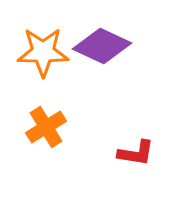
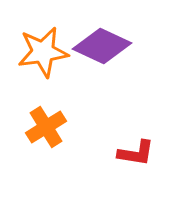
orange star: rotated 9 degrees counterclockwise
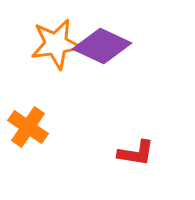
orange star: moved 13 px right, 8 px up
orange cross: moved 18 px left; rotated 24 degrees counterclockwise
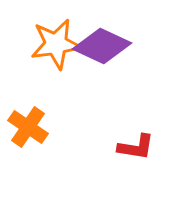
red L-shape: moved 6 px up
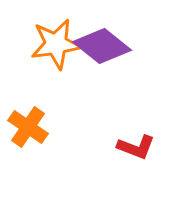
purple diamond: rotated 14 degrees clockwise
red L-shape: rotated 12 degrees clockwise
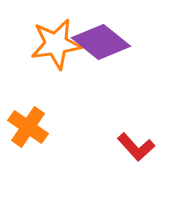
purple diamond: moved 1 px left, 4 px up
red L-shape: rotated 27 degrees clockwise
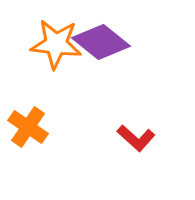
orange star: rotated 15 degrees clockwise
red L-shape: moved 9 px up; rotated 6 degrees counterclockwise
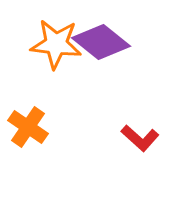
red L-shape: moved 4 px right
